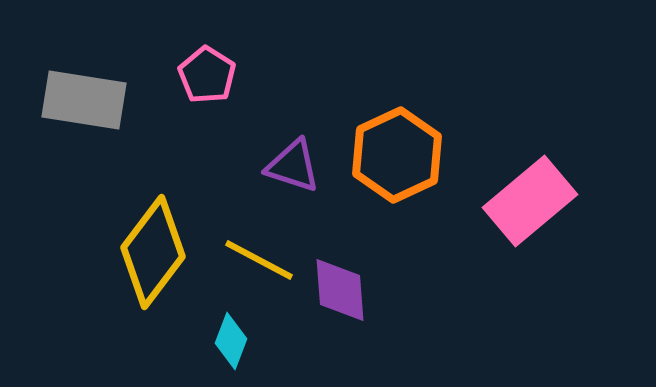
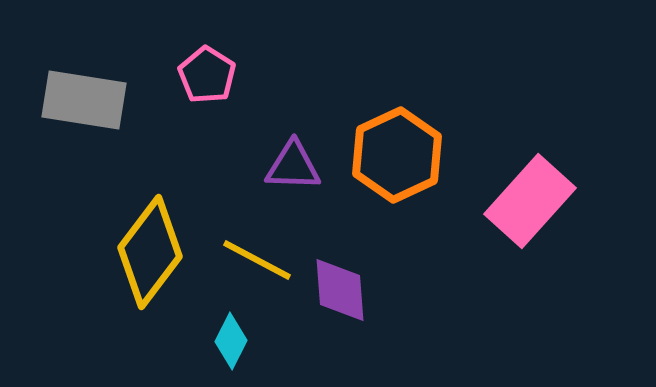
purple triangle: rotated 16 degrees counterclockwise
pink rectangle: rotated 8 degrees counterclockwise
yellow diamond: moved 3 px left
yellow line: moved 2 px left
cyan diamond: rotated 6 degrees clockwise
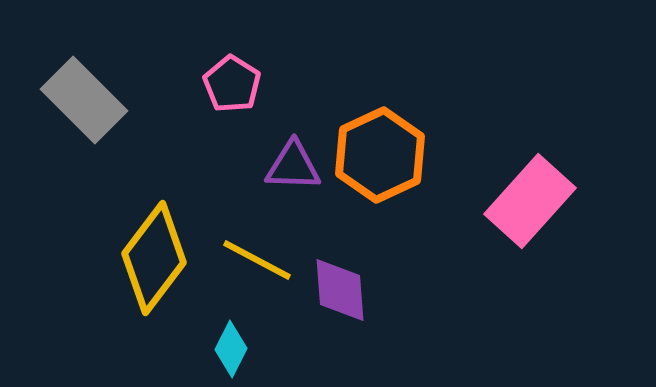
pink pentagon: moved 25 px right, 9 px down
gray rectangle: rotated 36 degrees clockwise
orange hexagon: moved 17 px left
yellow diamond: moved 4 px right, 6 px down
cyan diamond: moved 8 px down
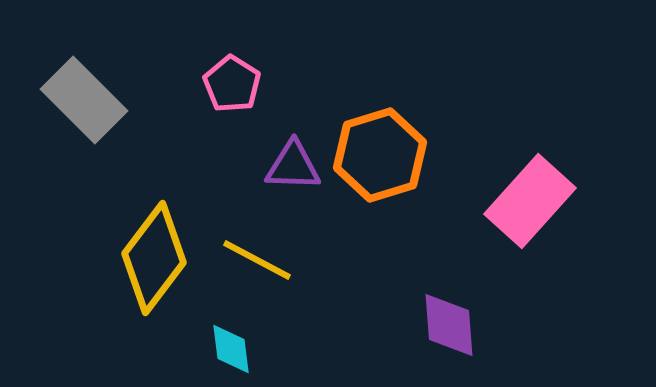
orange hexagon: rotated 8 degrees clockwise
purple diamond: moved 109 px right, 35 px down
cyan diamond: rotated 34 degrees counterclockwise
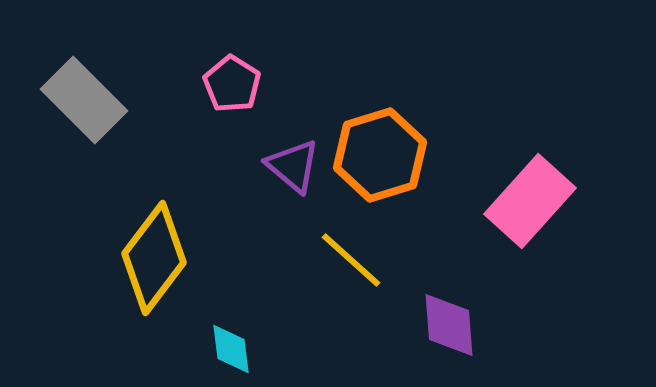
purple triangle: rotated 38 degrees clockwise
yellow line: moved 94 px right; rotated 14 degrees clockwise
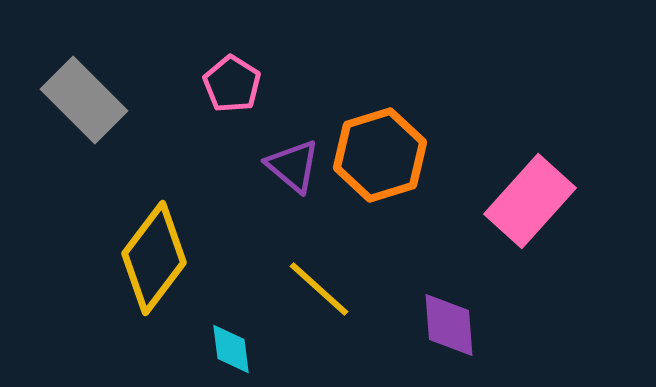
yellow line: moved 32 px left, 29 px down
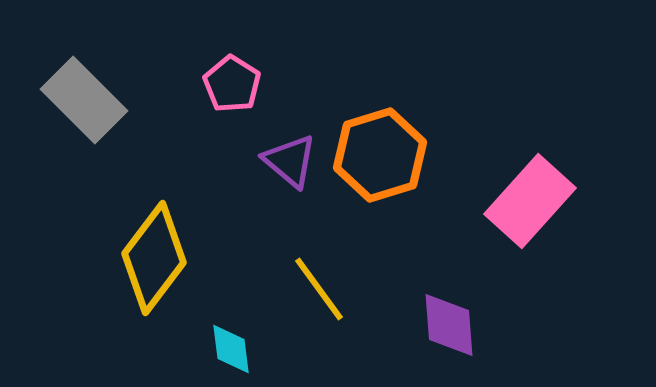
purple triangle: moved 3 px left, 5 px up
yellow line: rotated 12 degrees clockwise
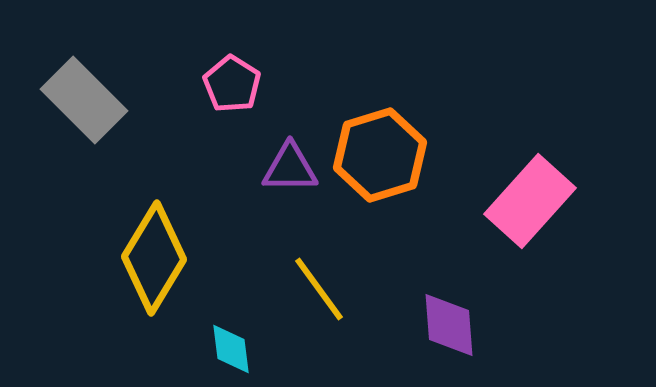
purple triangle: moved 7 px down; rotated 40 degrees counterclockwise
yellow diamond: rotated 6 degrees counterclockwise
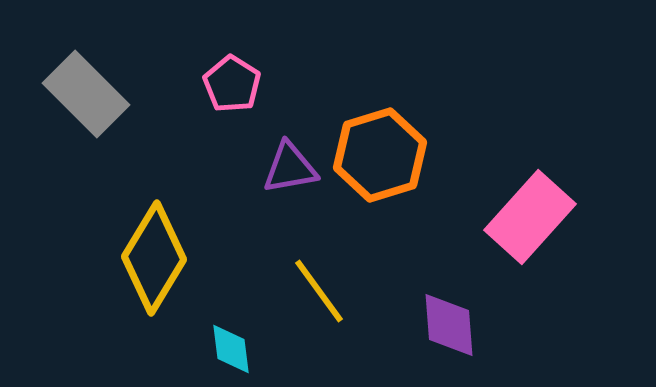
gray rectangle: moved 2 px right, 6 px up
purple triangle: rotated 10 degrees counterclockwise
pink rectangle: moved 16 px down
yellow line: moved 2 px down
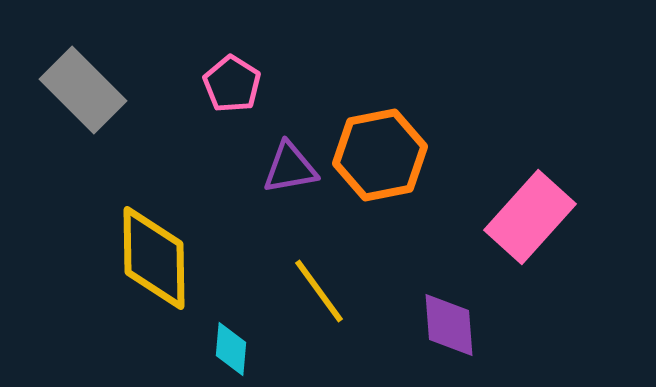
gray rectangle: moved 3 px left, 4 px up
orange hexagon: rotated 6 degrees clockwise
yellow diamond: rotated 32 degrees counterclockwise
cyan diamond: rotated 12 degrees clockwise
